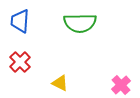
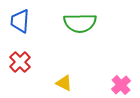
yellow triangle: moved 4 px right
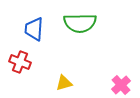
blue trapezoid: moved 14 px right, 8 px down
red cross: rotated 25 degrees counterclockwise
yellow triangle: rotated 42 degrees counterclockwise
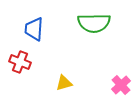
green semicircle: moved 14 px right
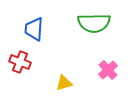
pink cross: moved 13 px left, 15 px up
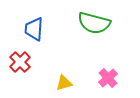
green semicircle: rotated 16 degrees clockwise
red cross: rotated 25 degrees clockwise
pink cross: moved 8 px down
